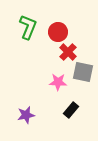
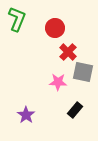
green L-shape: moved 11 px left, 8 px up
red circle: moved 3 px left, 4 px up
black rectangle: moved 4 px right
purple star: rotated 24 degrees counterclockwise
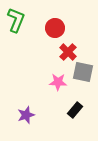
green L-shape: moved 1 px left, 1 px down
purple star: rotated 18 degrees clockwise
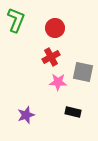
red cross: moved 17 px left, 5 px down; rotated 18 degrees clockwise
black rectangle: moved 2 px left, 2 px down; rotated 63 degrees clockwise
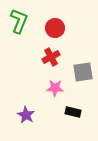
green L-shape: moved 3 px right, 1 px down
gray square: rotated 20 degrees counterclockwise
pink star: moved 3 px left, 6 px down
purple star: rotated 24 degrees counterclockwise
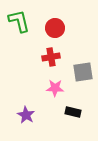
green L-shape: rotated 35 degrees counterclockwise
red cross: rotated 18 degrees clockwise
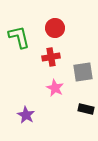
green L-shape: moved 16 px down
pink star: rotated 24 degrees clockwise
black rectangle: moved 13 px right, 3 px up
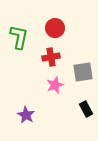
green L-shape: rotated 25 degrees clockwise
pink star: moved 3 px up; rotated 24 degrees clockwise
black rectangle: rotated 49 degrees clockwise
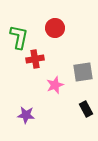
red cross: moved 16 px left, 2 px down
purple star: rotated 24 degrees counterclockwise
